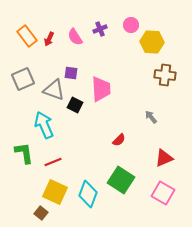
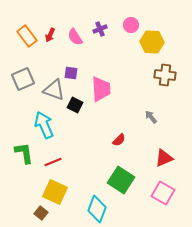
red arrow: moved 1 px right, 4 px up
cyan diamond: moved 9 px right, 15 px down
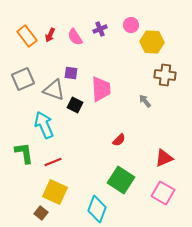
gray arrow: moved 6 px left, 16 px up
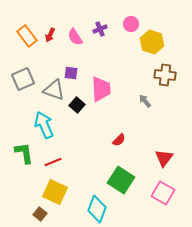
pink circle: moved 1 px up
yellow hexagon: rotated 15 degrees clockwise
black square: moved 2 px right; rotated 14 degrees clockwise
red triangle: rotated 30 degrees counterclockwise
brown square: moved 1 px left, 1 px down
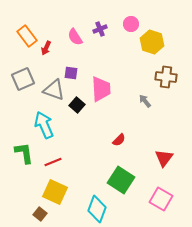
red arrow: moved 4 px left, 13 px down
brown cross: moved 1 px right, 2 px down
pink square: moved 2 px left, 6 px down
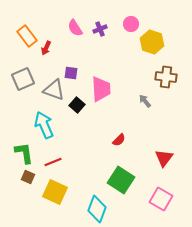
pink semicircle: moved 9 px up
brown square: moved 12 px left, 37 px up; rotated 16 degrees counterclockwise
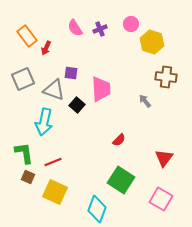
cyan arrow: moved 3 px up; rotated 144 degrees counterclockwise
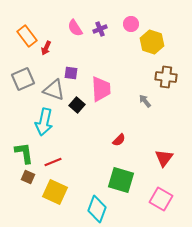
green square: rotated 16 degrees counterclockwise
